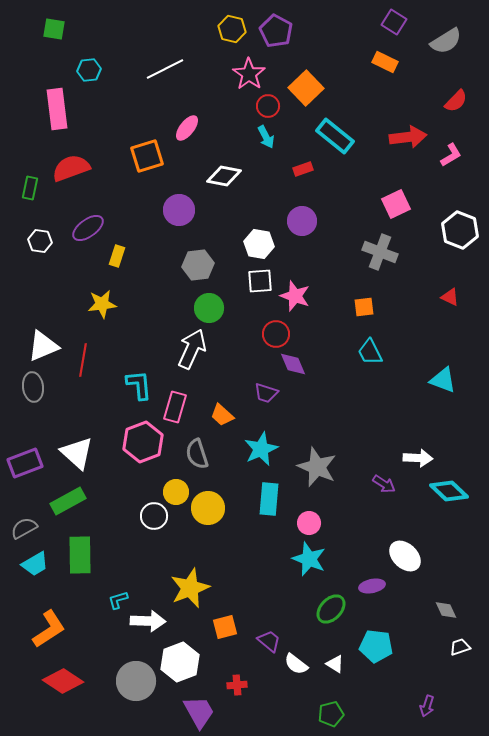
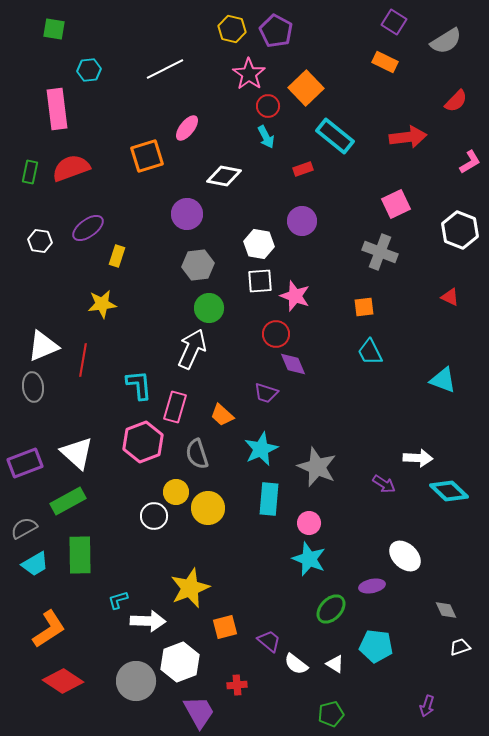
pink L-shape at (451, 155): moved 19 px right, 7 px down
green rectangle at (30, 188): moved 16 px up
purple circle at (179, 210): moved 8 px right, 4 px down
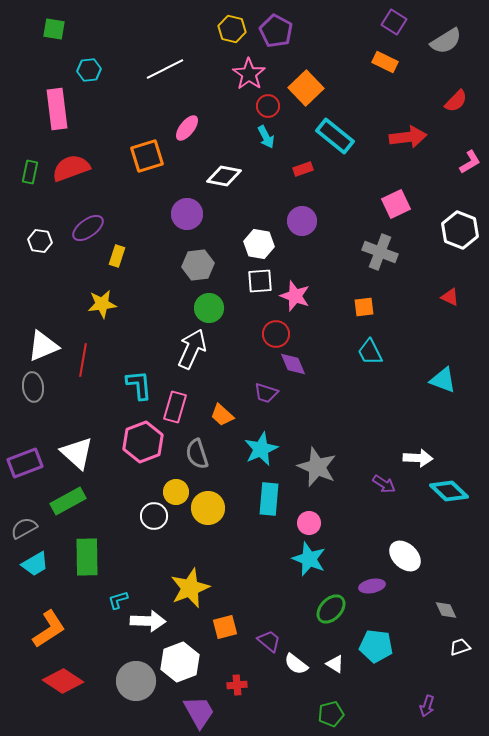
green rectangle at (80, 555): moved 7 px right, 2 px down
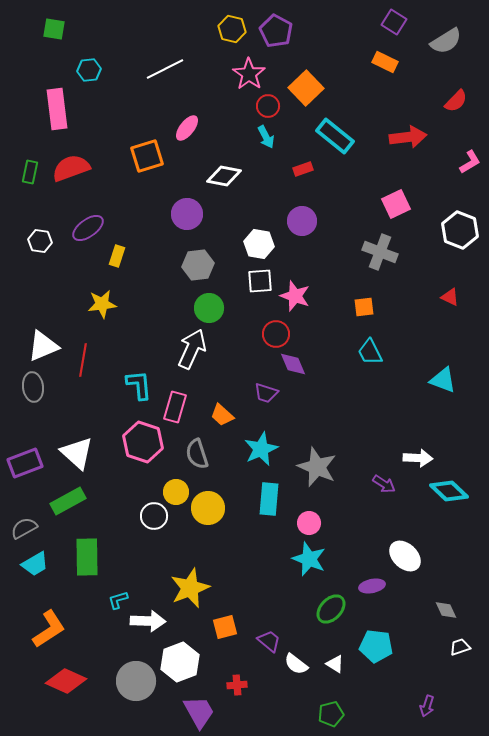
pink hexagon at (143, 442): rotated 21 degrees counterclockwise
red diamond at (63, 681): moved 3 px right; rotated 9 degrees counterclockwise
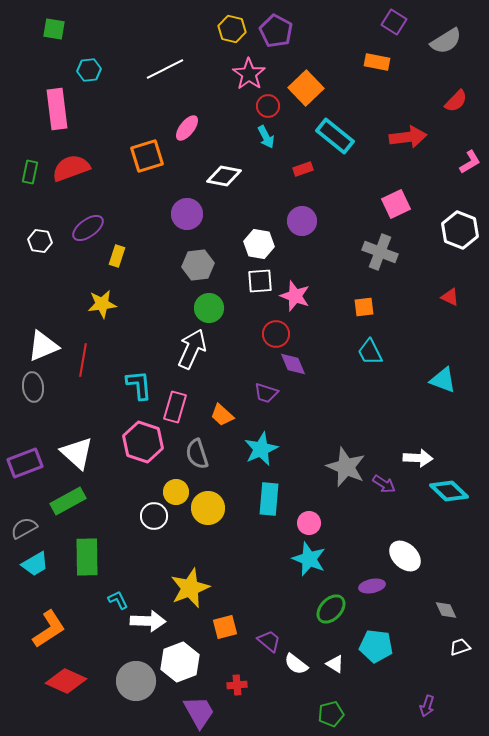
orange rectangle at (385, 62): moved 8 px left; rotated 15 degrees counterclockwise
gray star at (317, 467): moved 29 px right
cyan L-shape at (118, 600): rotated 80 degrees clockwise
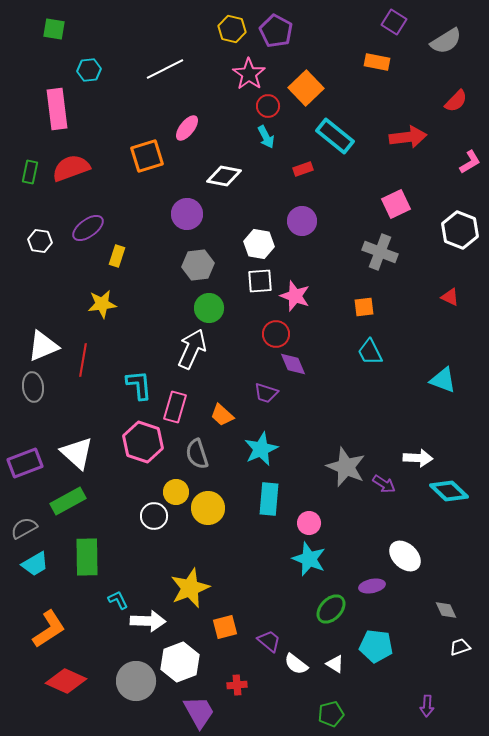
purple arrow at (427, 706): rotated 15 degrees counterclockwise
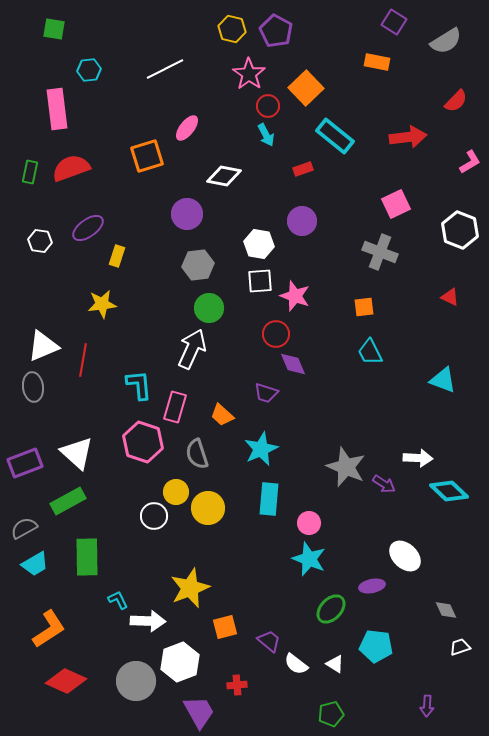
cyan arrow at (266, 137): moved 2 px up
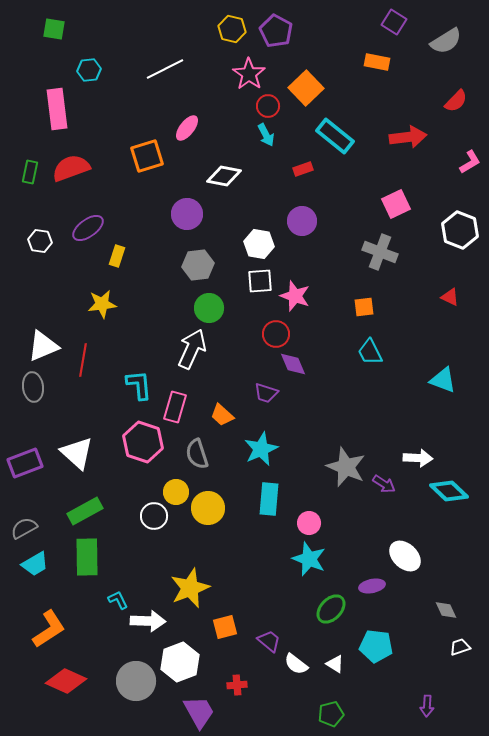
green rectangle at (68, 501): moved 17 px right, 10 px down
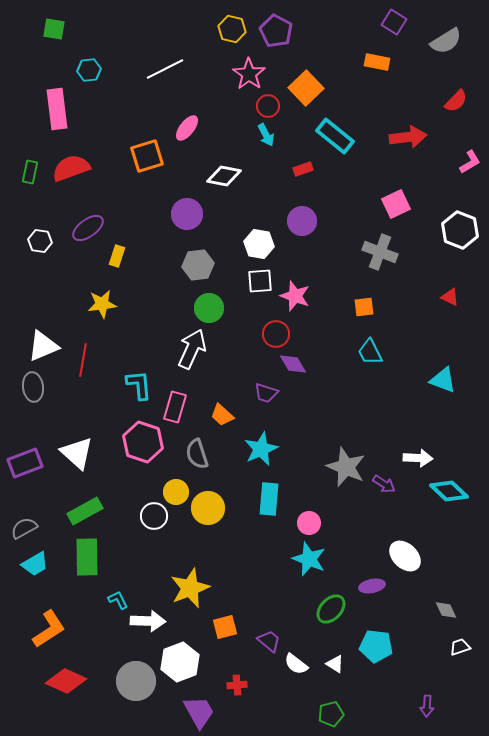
purple diamond at (293, 364): rotated 8 degrees counterclockwise
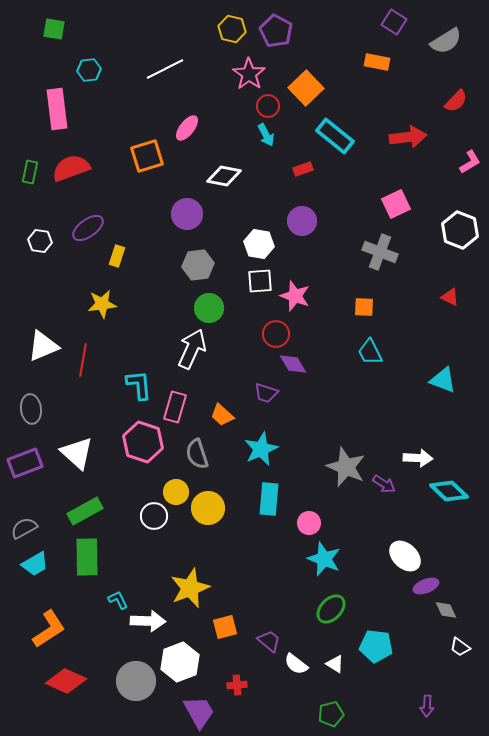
orange square at (364, 307): rotated 10 degrees clockwise
gray ellipse at (33, 387): moved 2 px left, 22 px down
cyan star at (309, 559): moved 15 px right
purple ellipse at (372, 586): moved 54 px right; rotated 10 degrees counterclockwise
white trapezoid at (460, 647): rotated 125 degrees counterclockwise
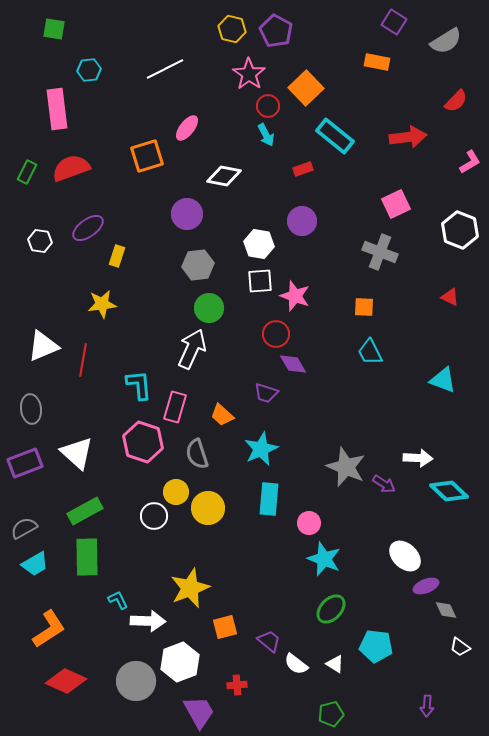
green rectangle at (30, 172): moved 3 px left; rotated 15 degrees clockwise
